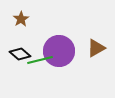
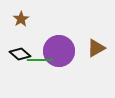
green line: rotated 15 degrees clockwise
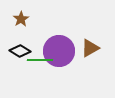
brown triangle: moved 6 px left
black diamond: moved 3 px up; rotated 10 degrees counterclockwise
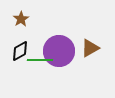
black diamond: rotated 60 degrees counterclockwise
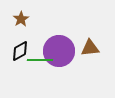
brown triangle: rotated 24 degrees clockwise
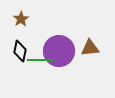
black diamond: rotated 50 degrees counterclockwise
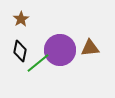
purple circle: moved 1 px right, 1 px up
green line: moved 2 px left, 3 px down; rotated 40 degrees counterclockwise
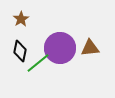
purple circle: moved 2 px up
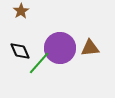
brown star: moved 8 px up
black diamond: rotated 35 degrees counterclockwise
green line: moved 1 px right; rotated 10 degrees counterclockwise
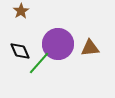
purple circle: moved 2 px left, 4 px up
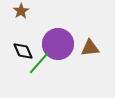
black diamond: moved 3 px right
